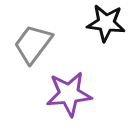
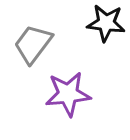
purple star: moved 1 px left
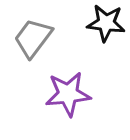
gray trapezoid: moved 6 px up
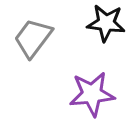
purple star: moved 24 px right
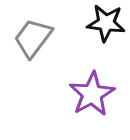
purple star: rotated 24 degrees counterclockwise
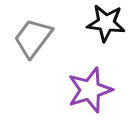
purple star: moved 2 px left, 4 px up; rotated 12 degrees clockwise
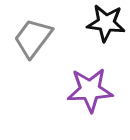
purple star: rotated 15 degrees clockwise
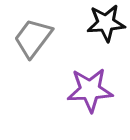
black star: rotated 12 degrees counterclockwise
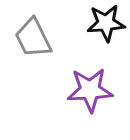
gray trapezoid: rotated 63 degrees counterclockwise
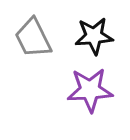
black star: moved 12 px left, 13 px down
